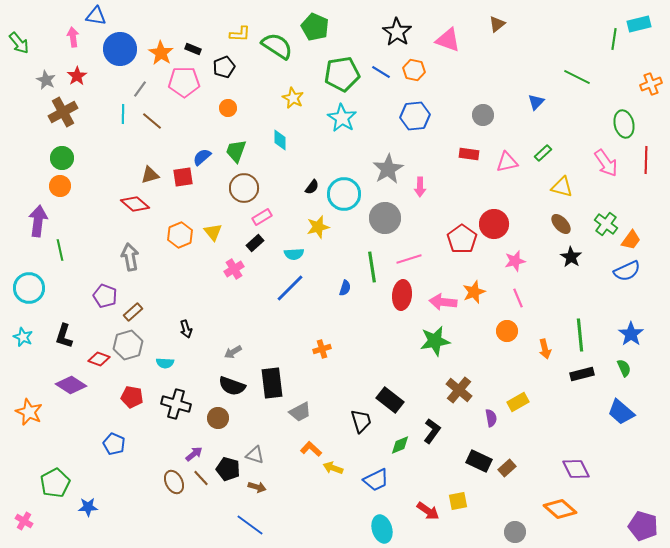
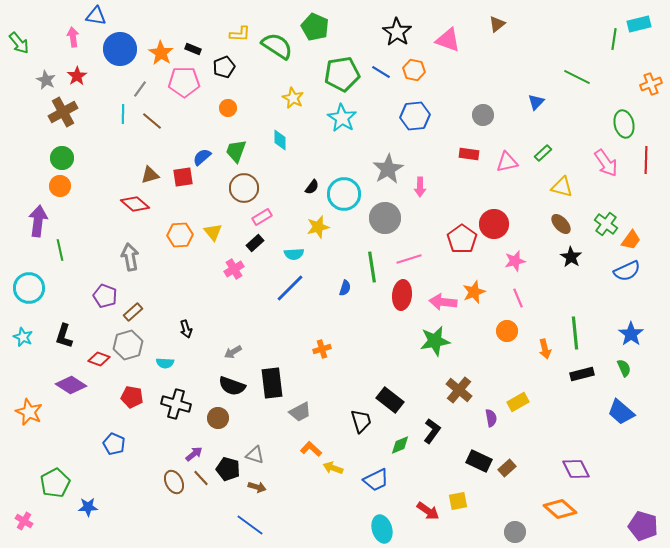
orange hexagon at (180, 235): rotated 20 degrees clockwise
green line at (580, 335): moved 5 px left, 2 px up
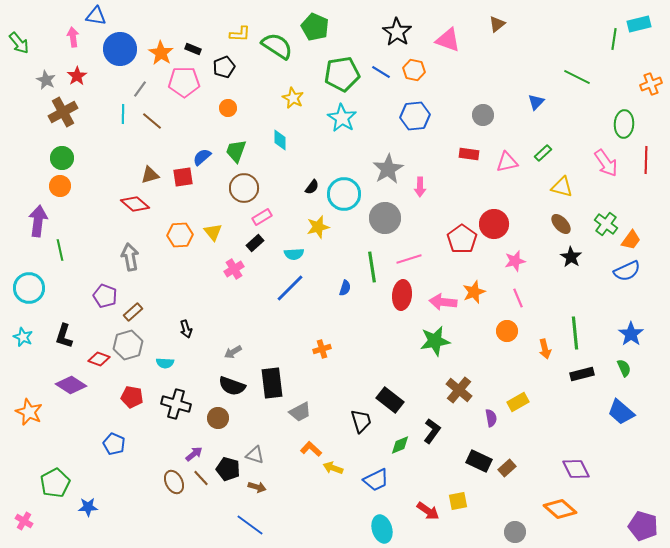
green ellipse at (624, 124): rotated 16 degrees clockwise
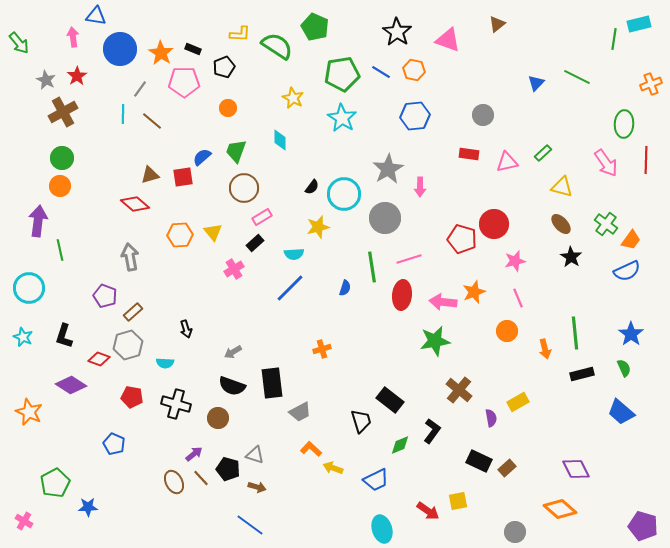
blue triangle at (536, 102): moved 19 px up
red pentagon at (462, 239): rotated 20 degrees counterclockwise
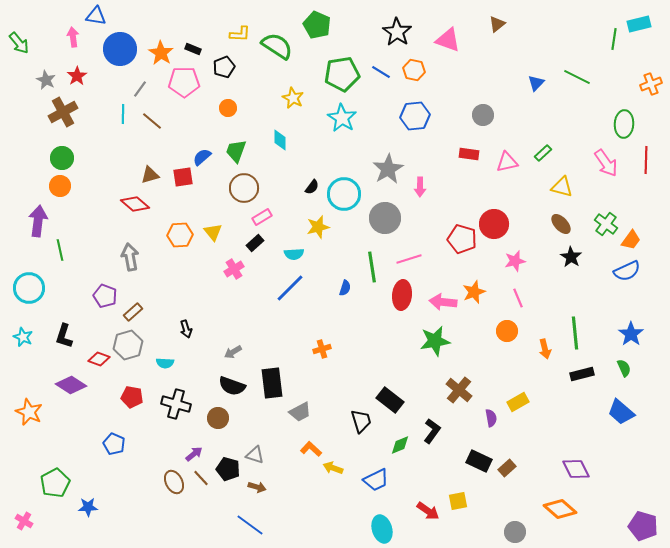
green pentagon at (315, 27): moved 2 px right, 2 px up
